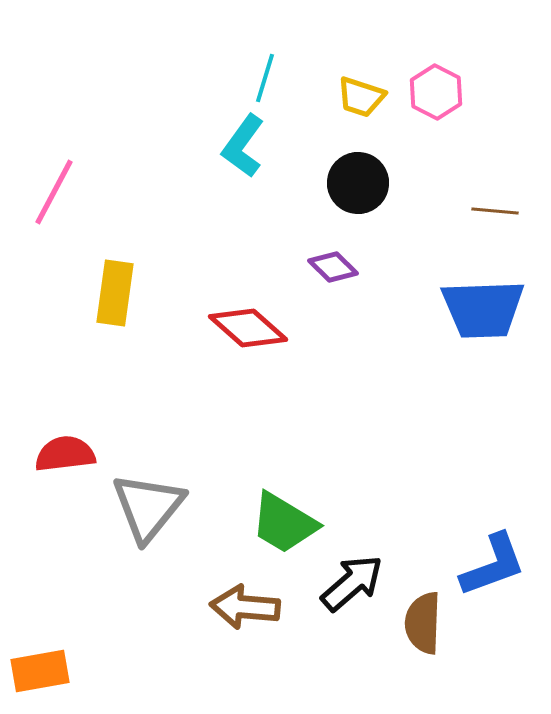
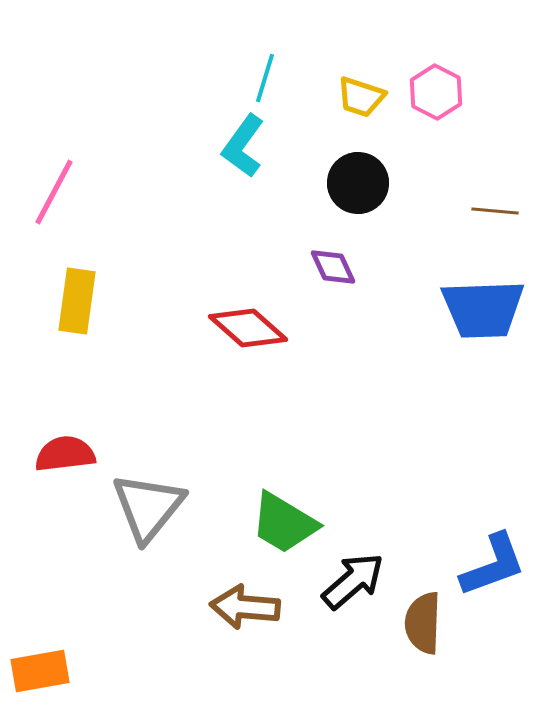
purple diamond: rotated 21 degrees clockwise
yellow rectangle: moved 38 px left, 8 px down
black arrow: moved 1 px right, 2 px up
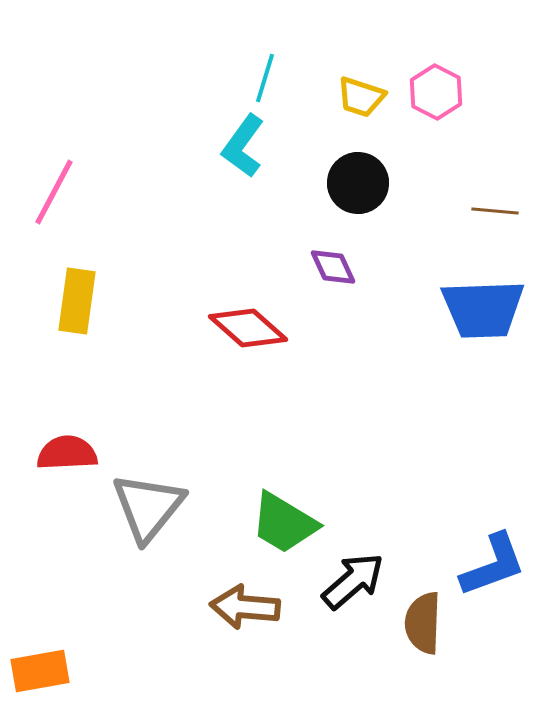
red semicircle: moved 2 px right, 1 px up; rotated 4 degrees clockwise
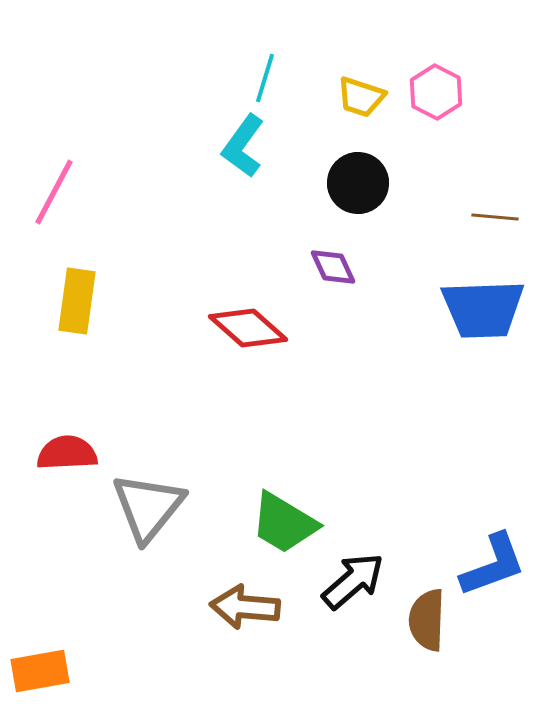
brown line: moved 6 px down
brown semicircle: moved 4 px right, 3 px up
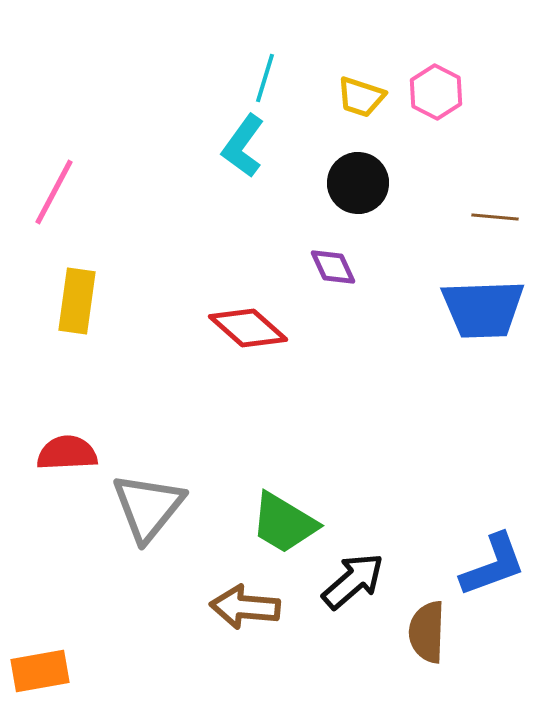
brown semicircle: moved 12 px down
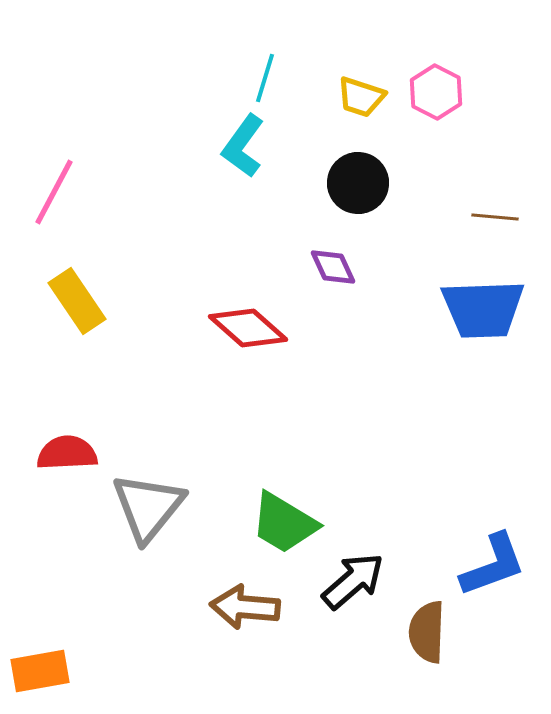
yellow rectangle: rotated 42 degrees counterclockwise
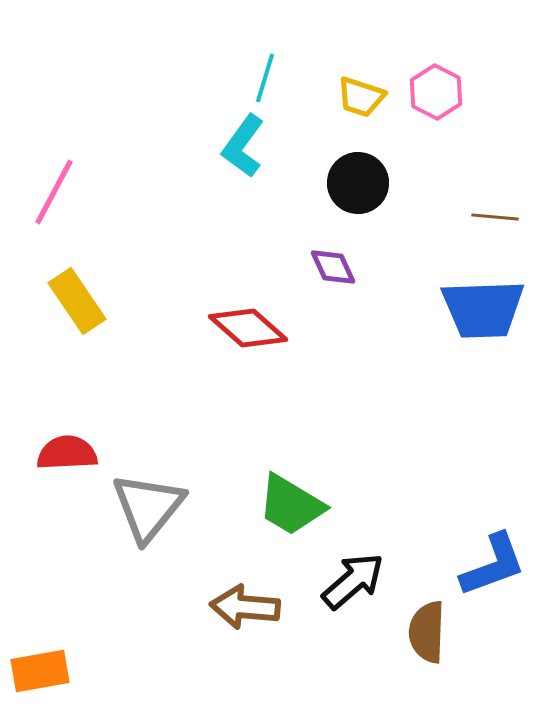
green trapezoid: moved 7 px right, 18 px up
